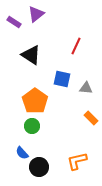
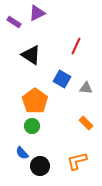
purple triangle: moved 1 px right, 1 px up; rotated 12 degrees clockwise
blue square: rotated 18 degrees clockwise
orange rectangle: moved 5 px left, 5 px down
black circle: moved 1 px right, 1 px up
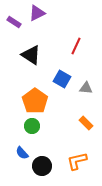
black circle: moved 2 px right
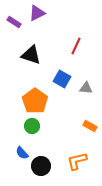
black triangle: rotated 15 degrees counterclockwise
orange rectangle: moved 4 px right, 3 px down; rotated 16 degrees counterclockwise
black circle: moved 1 px left
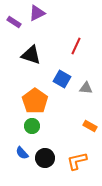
black circle: moved 4 px right, 8 px up
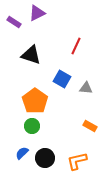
blue semicircle: rotated 88 degrees clockwise
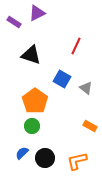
gray triangle: rotated 32 degrees clockwise
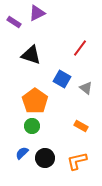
red line: moved 4 px right, 2 px down; rotated 12 degrees clockwise
orange rectangle: moved 9 px left
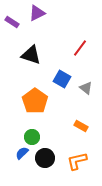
purple rectangle: moved 2 px left
green circle: moved 11 px down
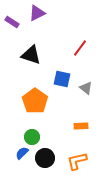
blue square: rotated 18 degrees counterclockwise
orange rectangle: rotated 32 degrees counterclockwise
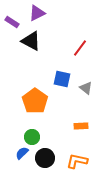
black triangle: moved 14 px up; rotated 10 degrees clockwise
orange L-shape: rotated 25 degrees clockwise
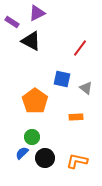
orange rectangle: moved 5 px left, 9 px up
